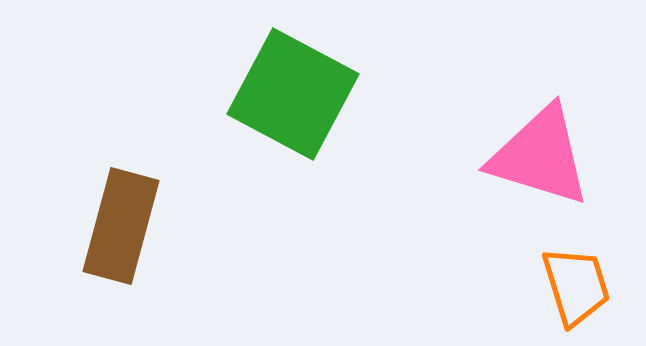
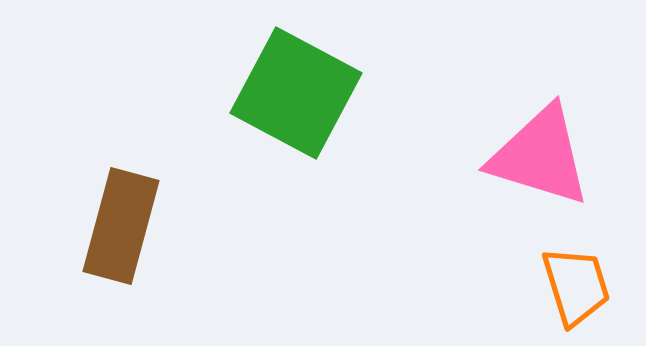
green square: moved 3 px right, 1 px up
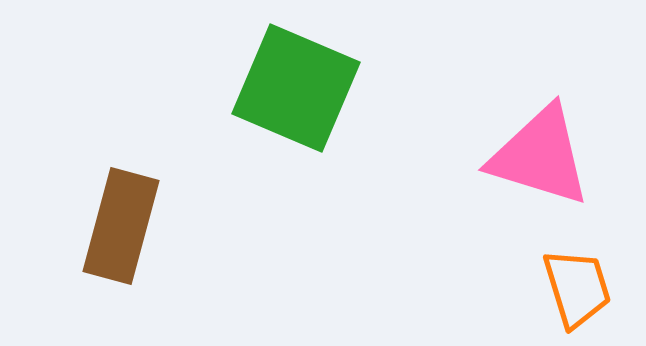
green square: moved 5 px up; rotated 5 degrees counterclockwise
orange trapezoid: moved 1 px right, 2 px down
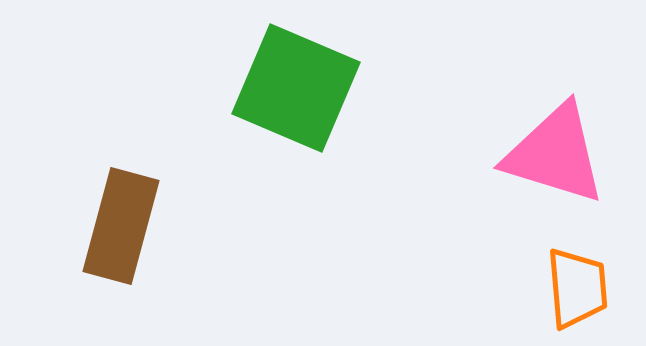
pink triangle: moved 15 px right, 2 px up
orange trapezoid: rotated 12 degrees clockwise
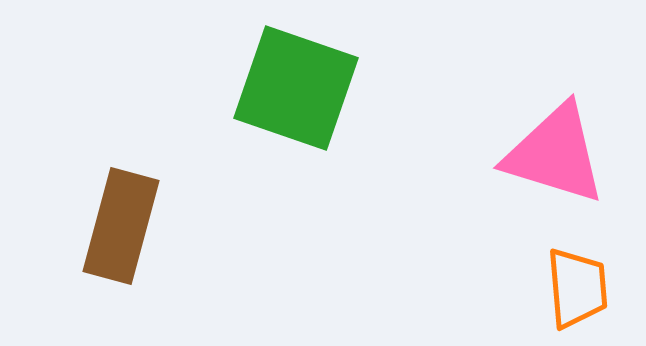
green square: rotated 4 degrees counterclockwise
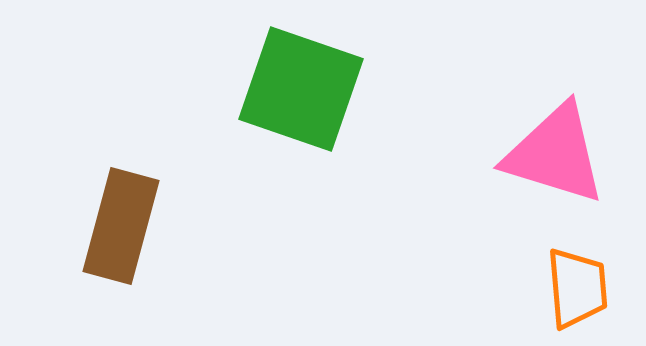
green square: moved 5 px right, 1 px down
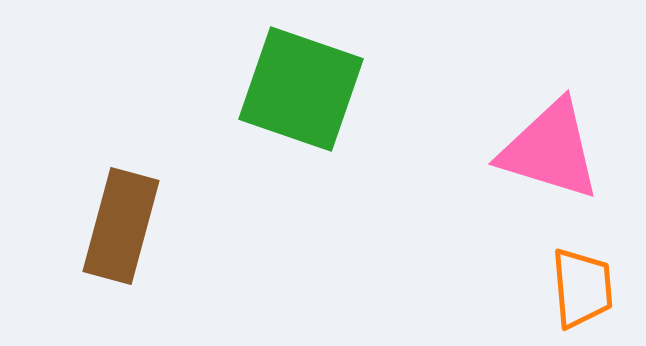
pink triangle: moved 5 px left, 4 px up
orange trapezoid: moved 5 px right
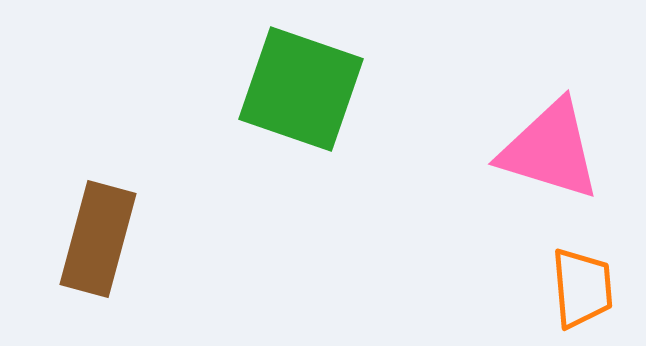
brown rectangle: moved 23 px left, 13 px down
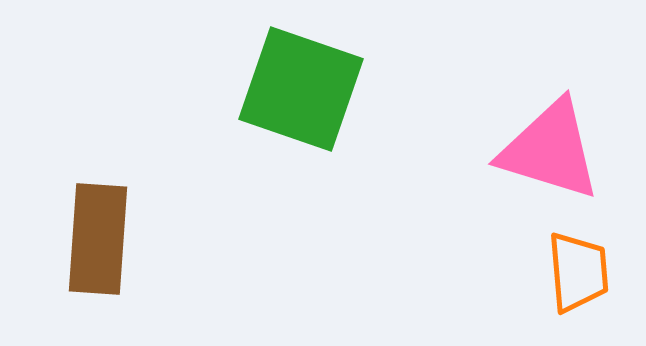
brown rectangle: rotated 11 degrees counterclockwise
orange trapezoid: moved 4 px left, 16 px up
